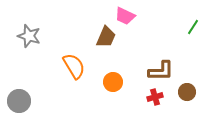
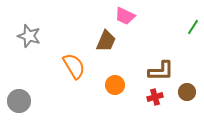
brown trapezoid: moved 4 px down
orange circle: moved 2 px right, 3 px down
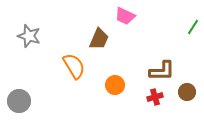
brown trapezoid: moved 7 px left, 2 px up
brown L-shape: moved 1 px right
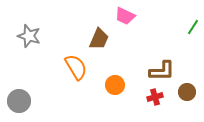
orange semicircle: moved 2 px right, 1 px down
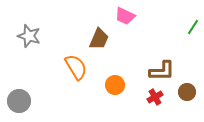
red cross: rotated 14 degrees counterclockwise
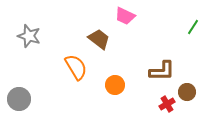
brown trapezoid: rotated 75 degrees counterclockwise
red cross: moved 12 px right, 7 px down
gray circle: moved 2 px up
